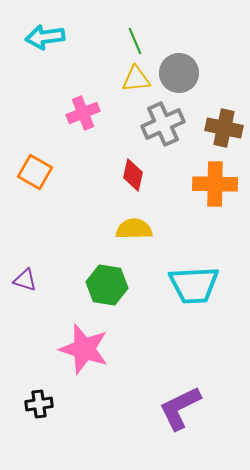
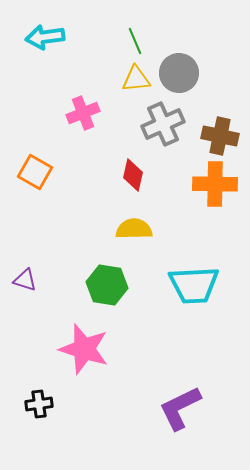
brown cross: moved 4 px left, 8 px down
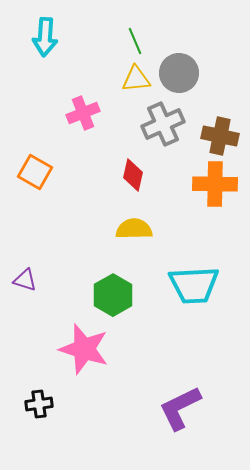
cyan arrow: rotated 78 degrees counterclockwise
green hexagon: moved 6 px right, 10 px down; rotated 21 degrees clockwise
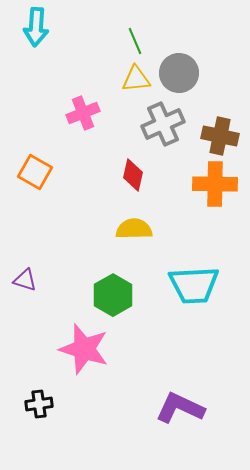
cyan arrow: moved 9 px left, 10 px up
purple L-shape: rotated 51 degrees clockwise
